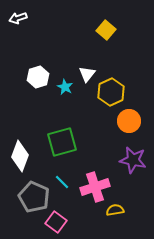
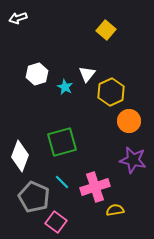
white hexagon: moved 1 px left, 3 px up
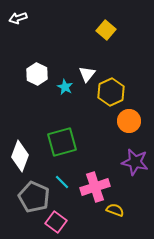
white hexagon: rotated 15 degrees counterclockwise
purple star: moved 2 px right, 2 px down
yellow semicircle: rotated 30 degrees clockwise
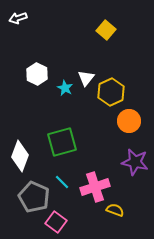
white triangle: moved 1 px left, 4 px down
cyan star: moved 1 px down
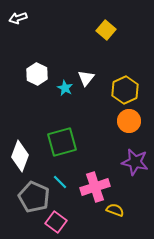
yellow hexagon: moved 14 px right, 2 px up
cyan line: moved 2 px left
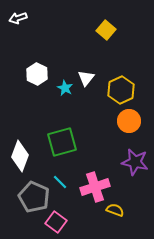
yellow hexagon: moved 4 px left
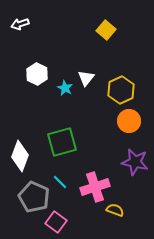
white arrow: moved 2 px right, 6 px down
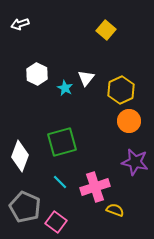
gray pentagon: moved 9 px left, 10 px down
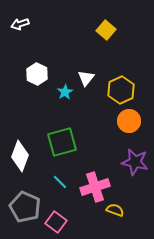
cyan star: moved 4 px down; rotated 14 degrees clockwise
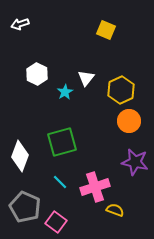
yellow square: rotated 18 degrees counterclockwise
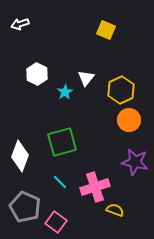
orange circle: moved 1 px up
